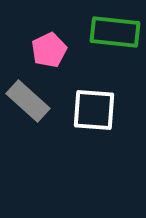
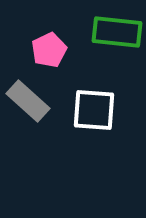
green rectangle: moved 2 px right
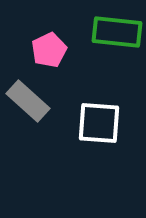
white square: moved 5 px right, 13 px down
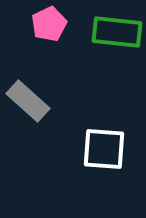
pink pentagon: moved 26 px up
white square: moved 5 px right, 26 px down
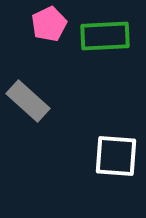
green rectangle: moved 12 px left, 4 px down; rotated 9 degrees counterclockwise
white square: moved 12 px right, 7 px down
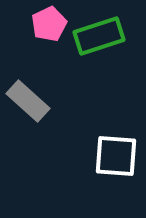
green rectangle: moved 6 px left; rotated 15 degrees counterclockwise
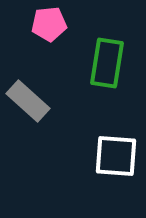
pink pentagon: rotated 20 degrees clockwise
green rectangle: moved 8 px right, 27 px down; rotated 63 degrees counterclockwise
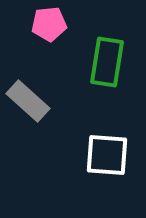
green rectangle: moved 1 px up
white square: moved 9 px left, 1 px up
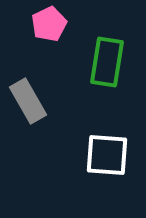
pink pentagon: rotated 20 degrees counterclockwise
gray rectangle: rotated 18 degrees clockwise
